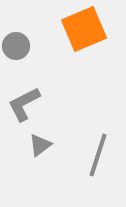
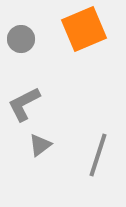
gray circle: moved 5 px right, 7 px up
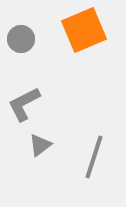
orange square: moved 1 px down
gray line: moved 4 px left, 2 px down
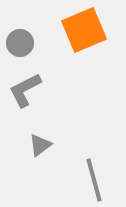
gray circle: moved 1 px left, 4 px down
gray L-shape: moved 1 px right, 14 px up
gray line: moved 23 px down; rotated 33 degrees counterclockwise
